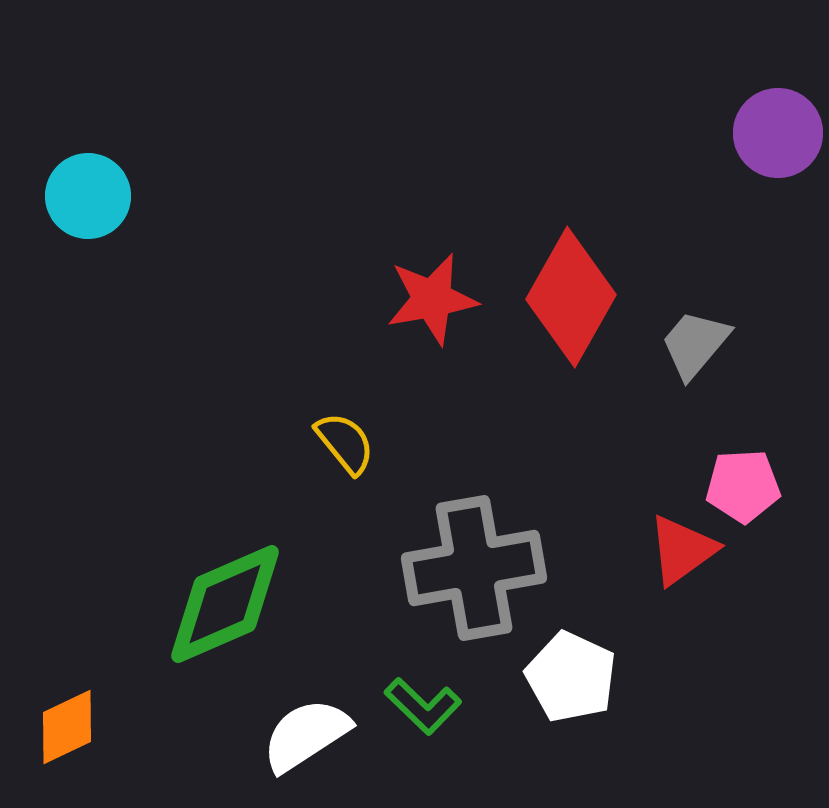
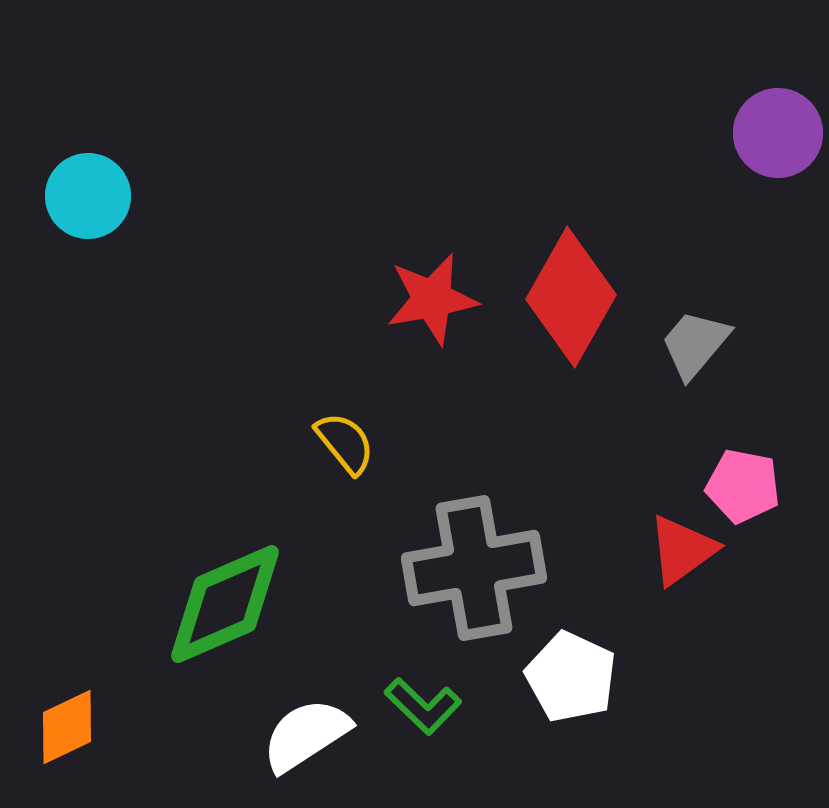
pink pentagon: rotated 14 degrees clockwise
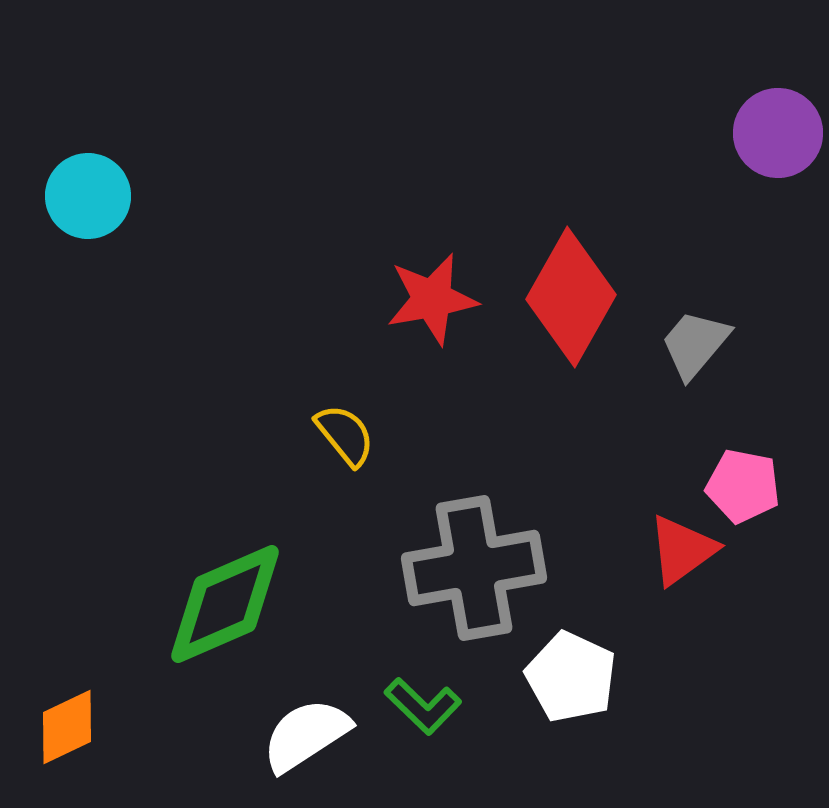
yellow semicircle: moved 8 px up
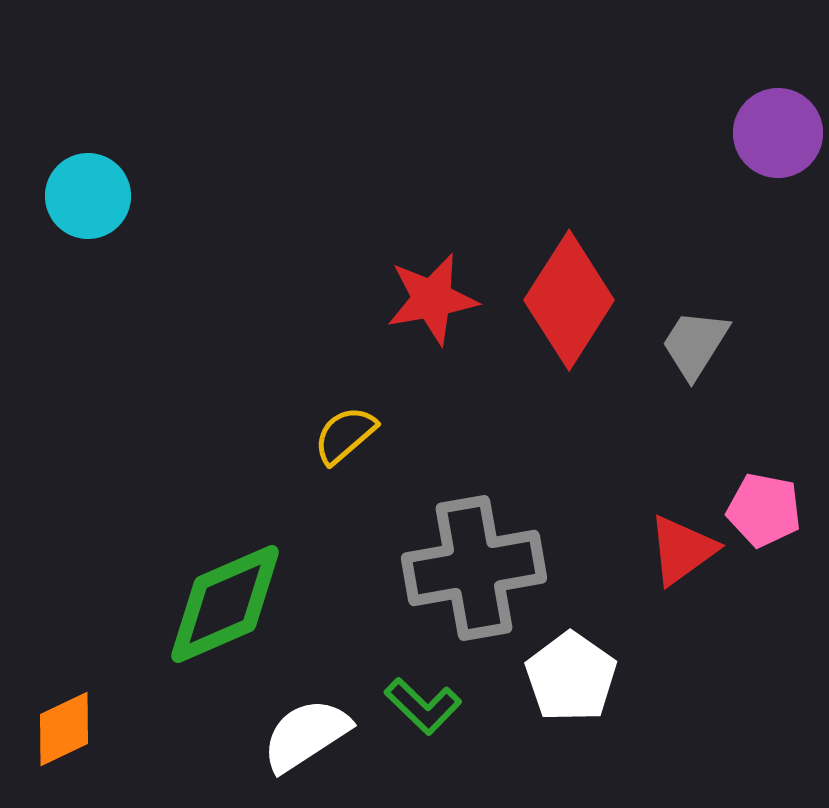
red diamond: moved 2 px left, 3 px down; rotated 3 degrees clockwise
gray trapezoid: rotated 8 degrees counterclockwise
yellow semicircle: rotated 92 degrees counterclockwise
pink pentagon: moved 21 px right, 24 px down
white pentagon: rotated 10 degrees clockwise
orange diamond: moved 3 px left, 2 px down
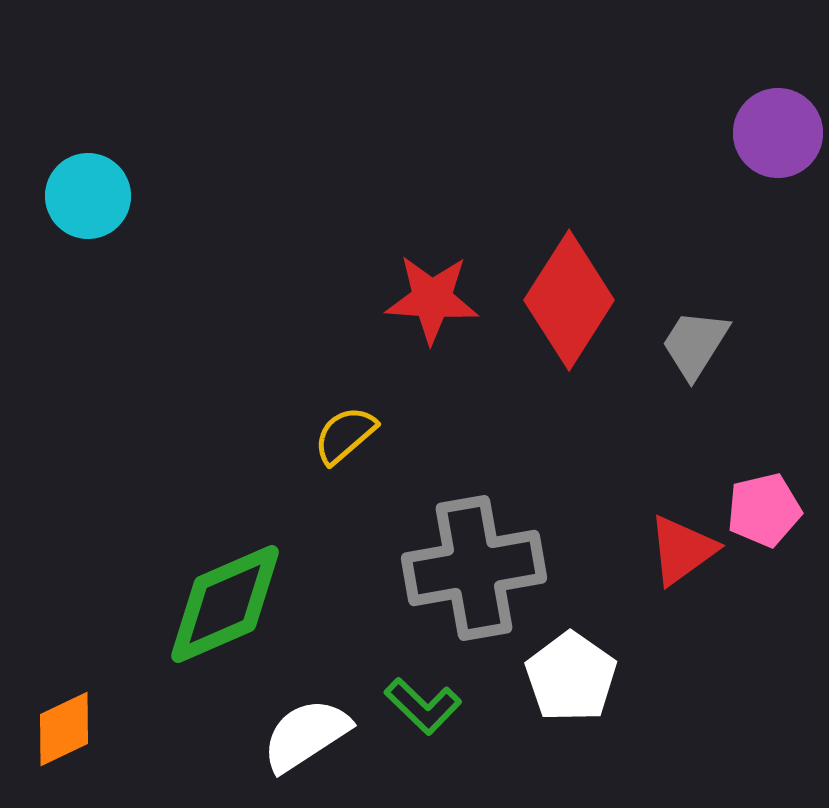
red star: rotated 14 degrees clockwise
pink pentagon: rotated 24 degrees counterclockwise
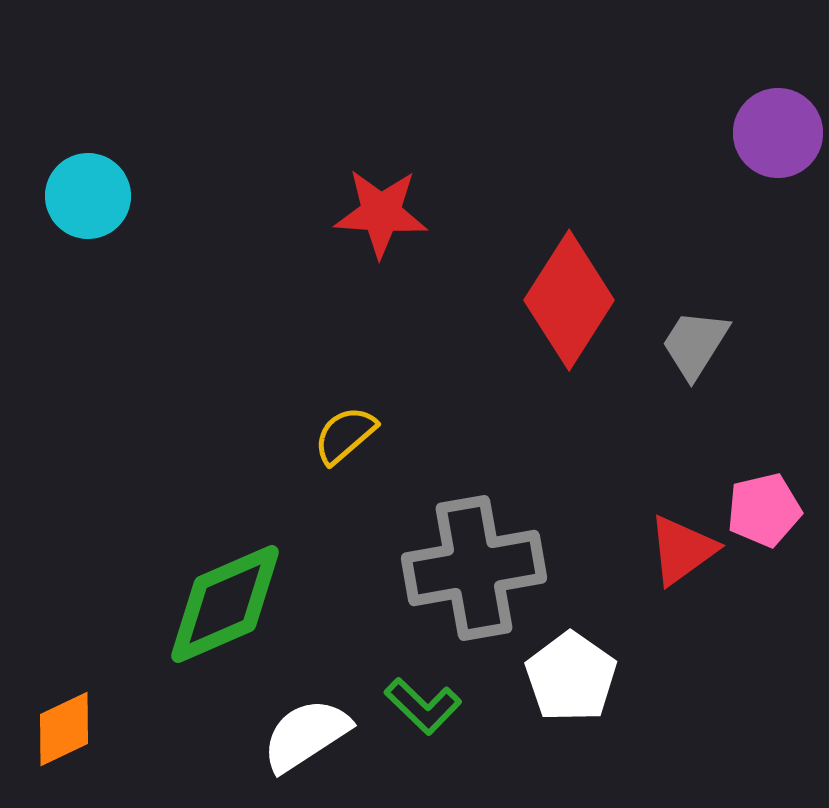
red star: moved 51 px left, 86 px up
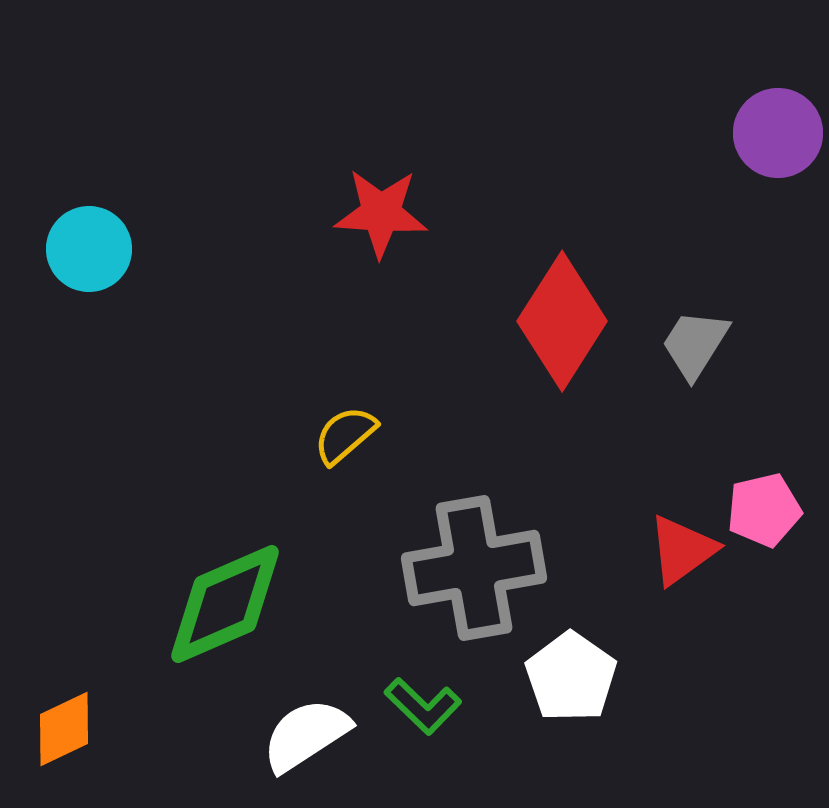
cyan circle: moved 1 px right, 53 px down
red diamond: moved 7 px left, 21 px down
